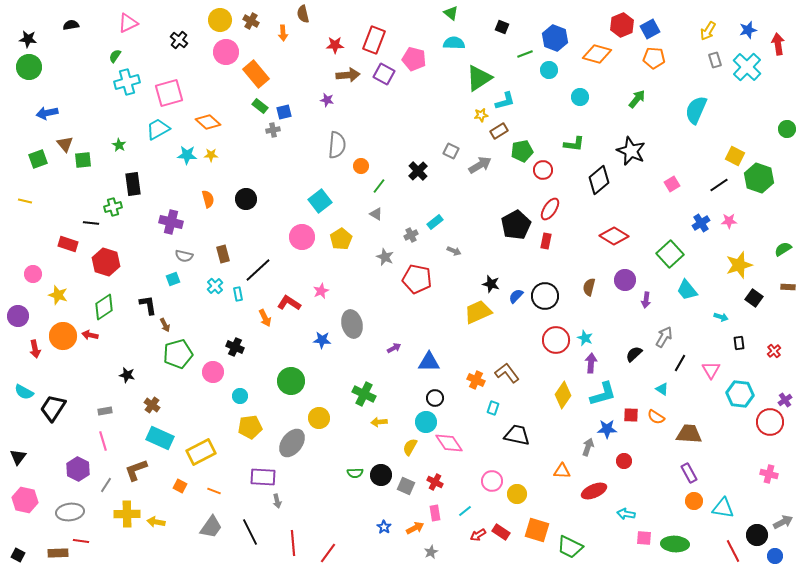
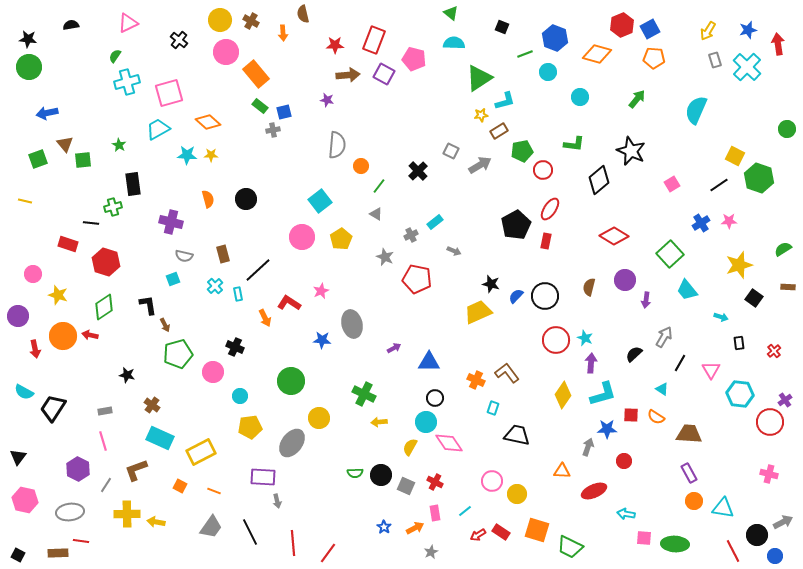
cyan circle at (549, 70): moved 1 px left, 2 px down
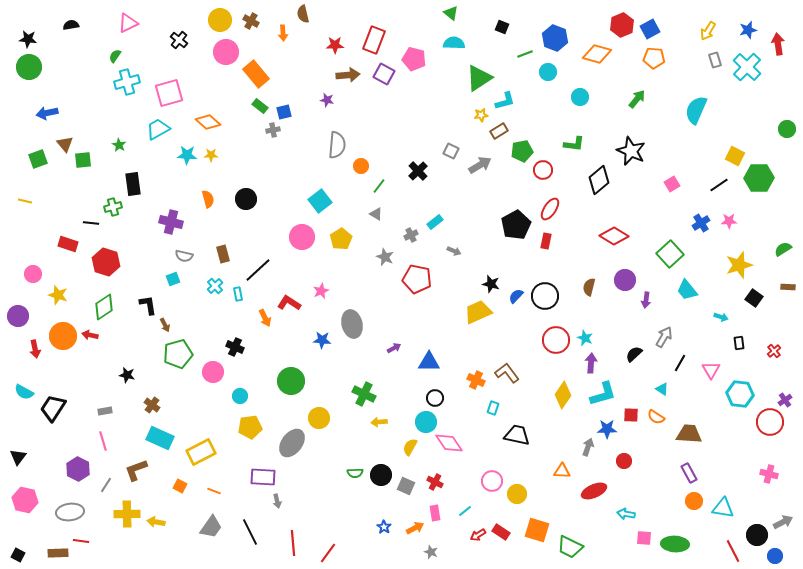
green hexagon at (759, 178): rotated 20 degrees counterclockwise
gray star at (431, 552): rotated 24 degrees counterclockwise
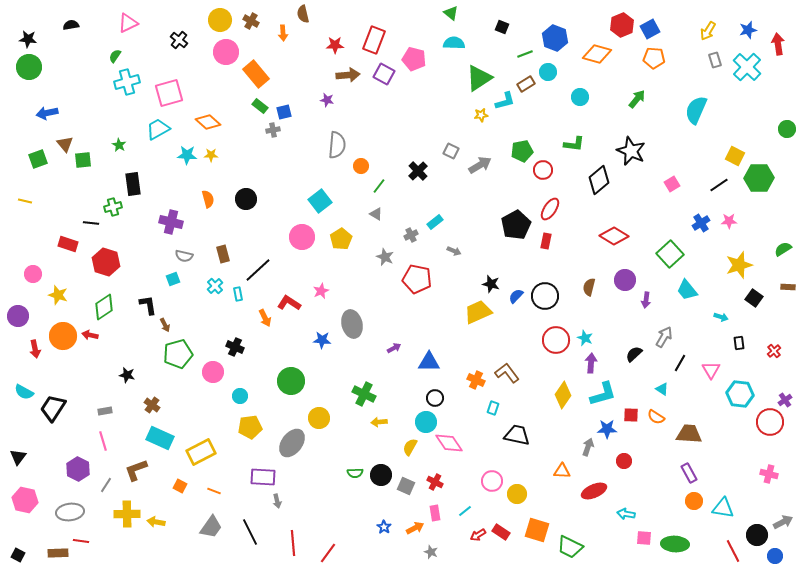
brown rectangle at (499, 131): moved 27 px right, 47 px up
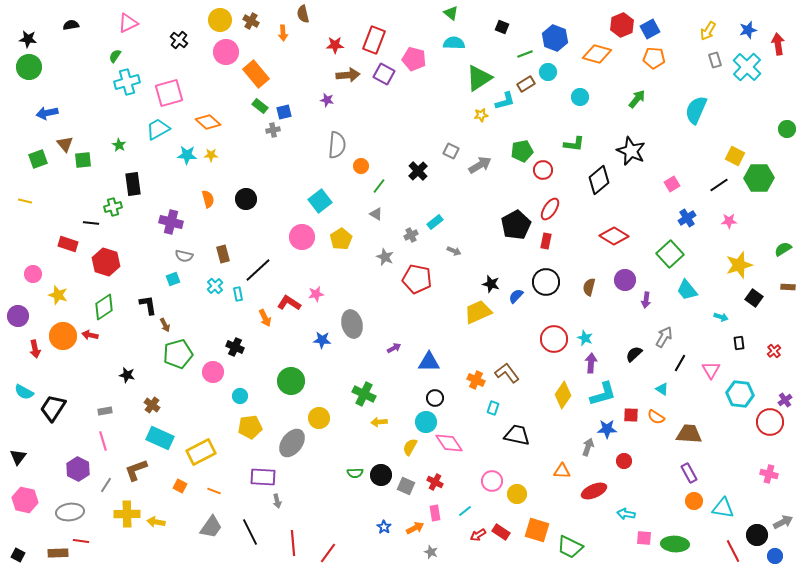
blue cross at (701, 223): moved 14 px left, 5 px up
pink star at (321, 291): moved 5 px left, 3 px down; rotated 14 degrees clockwise
black circle at (545, 296): moved 1 px right, 14 px up
red circle at (556, 340): moved 2 px left, 1 px up
